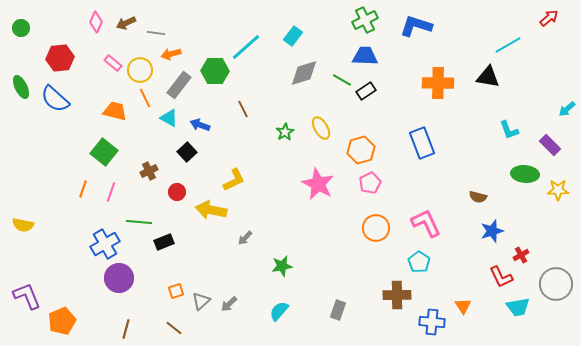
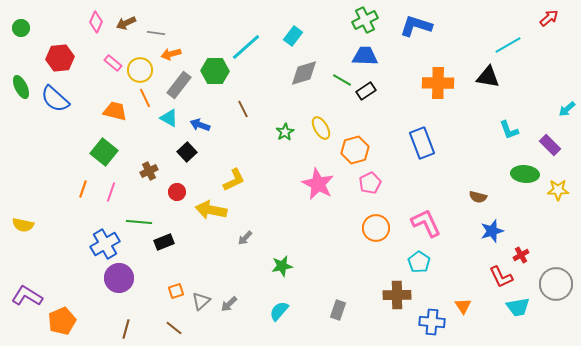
orange hexagon at (361, 150): moved 6 px left
purple L-shape at (27, 296): rotated 36 degrees counterclockwise
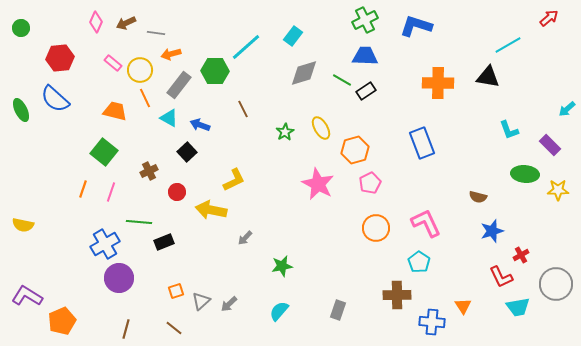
green ellipse at (21, 87): moved 23 px down
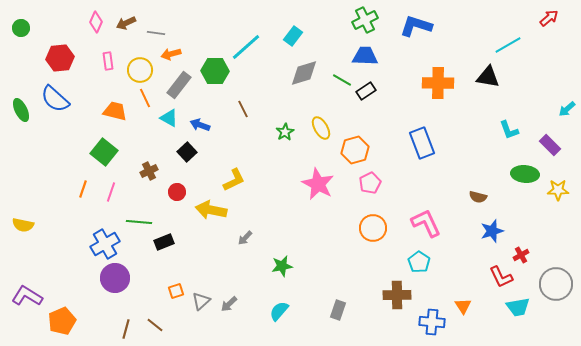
pink rectangle at (113, 63): moved 5 px left, 2 px up; rotated 42 degrees clockwise
orange circle at (376, 228): moved 3 px left
purple circle at (119, 278): moved 4 px left
brown line at (174, 328): moved 19 px left, 3 px up
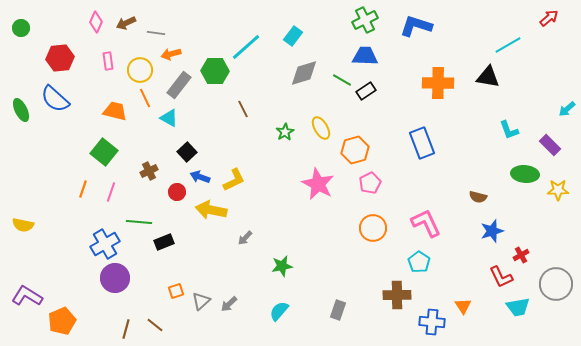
blue arrow at (200, 125): moved 52 px down
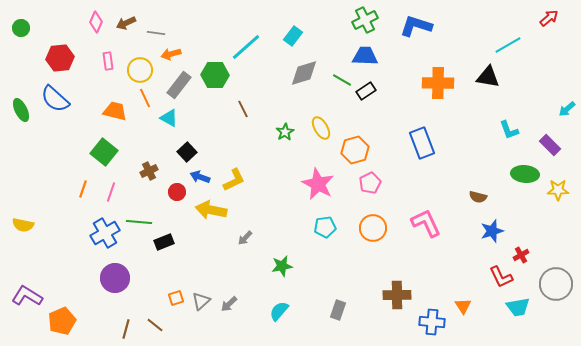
green hexagon at (215, 71): moved 4 px down
blue cross at (105, 244): moved 11 px up
cyan pentagon at (419, 262): moved 94 px left, 35 px up; rotated 30 degrees clockwise
orange square at (176, 291): moved 7 px down
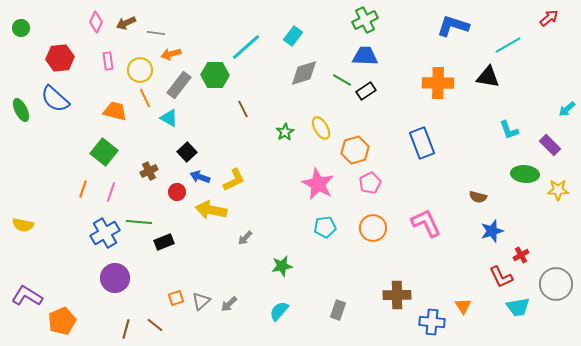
blue L-shape at (416, 26): moved 37 px right
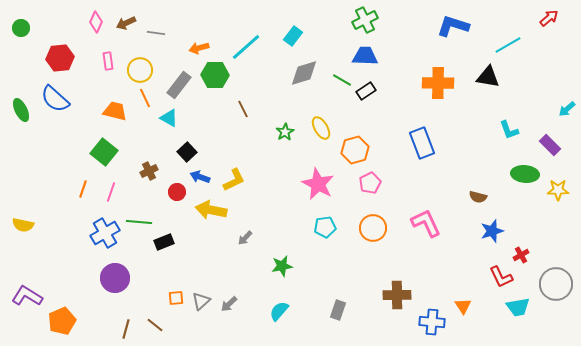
orange arrow at (171, 54): moved 28 px right, 6 px up
orange square at (176, 298): rotated 14 degrees clockwise
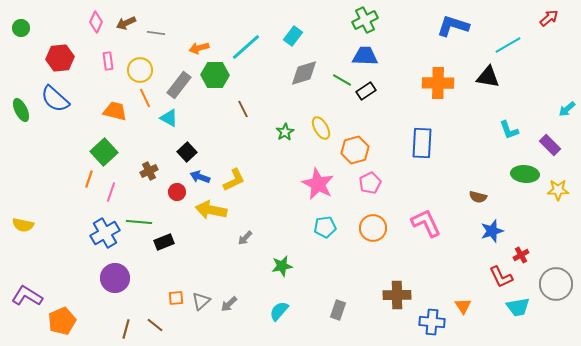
blue rectangle at (422, 143): rotated 24 degrees clockwise
green square at (104, 152): rotated 8 degrees clockwise
orange line at (83, 189): moved 6 px right, 10 px up
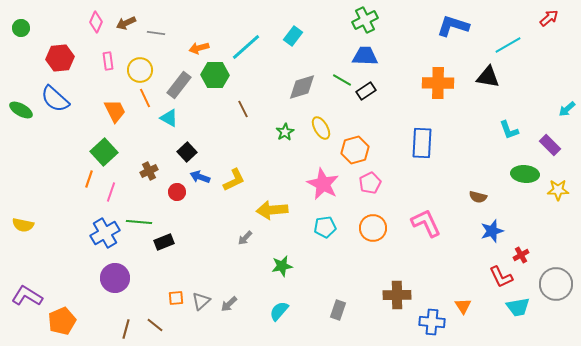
gray diamond at (304, 73): moved 2 px left, 14 px down
green ellipse at (21, 110): rotated 35 degrees counterclockwise
orange trapezoid at (115, 111): rotated 50 degrees clockwise
pink star at (318, 184): moved 5 px right
yellow arrow at (211, 210): moved 61 px right; rotated 16 degrees counterclockwise
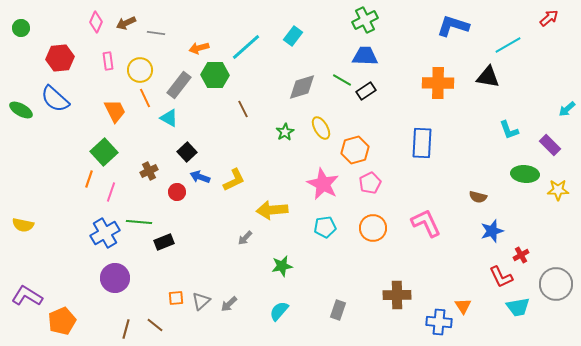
blue cross at (432, 322): moved 7 px right
